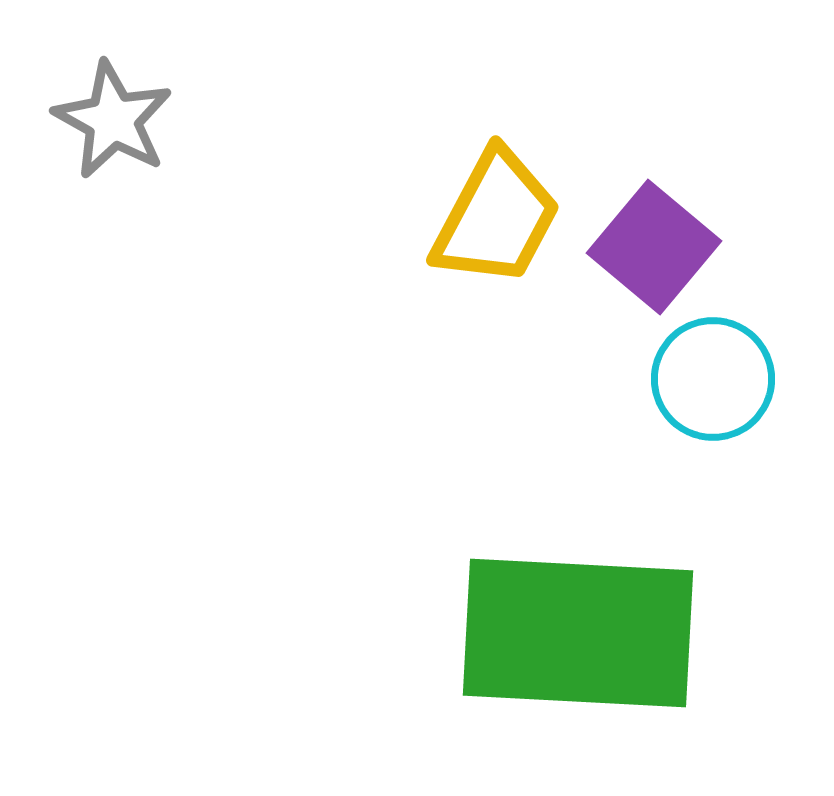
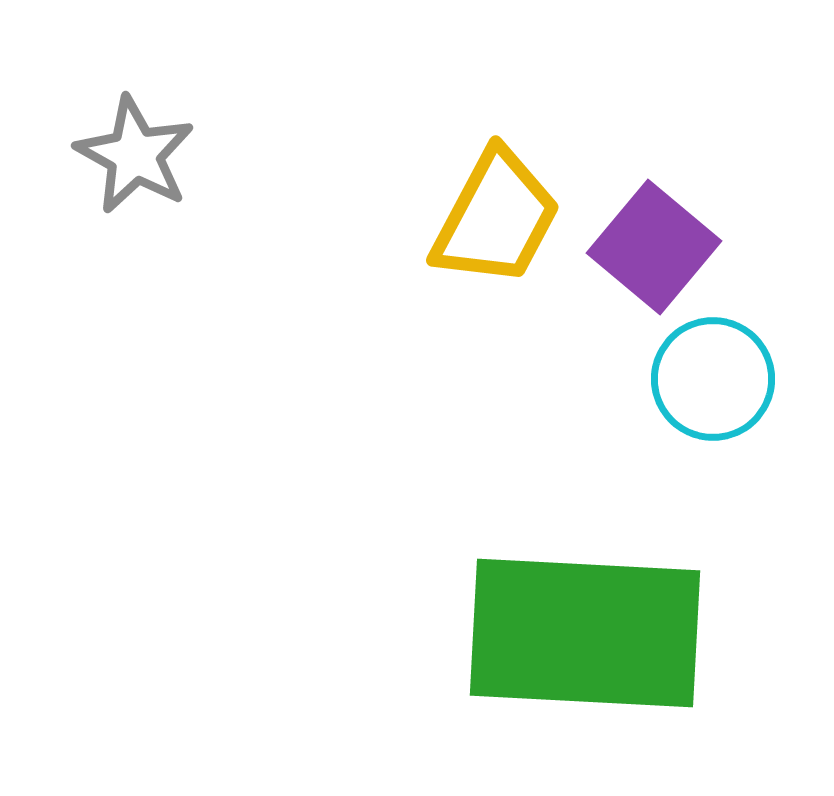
gray star: moved 22 px right, 35 px down
green rectangle: moved 7 px right
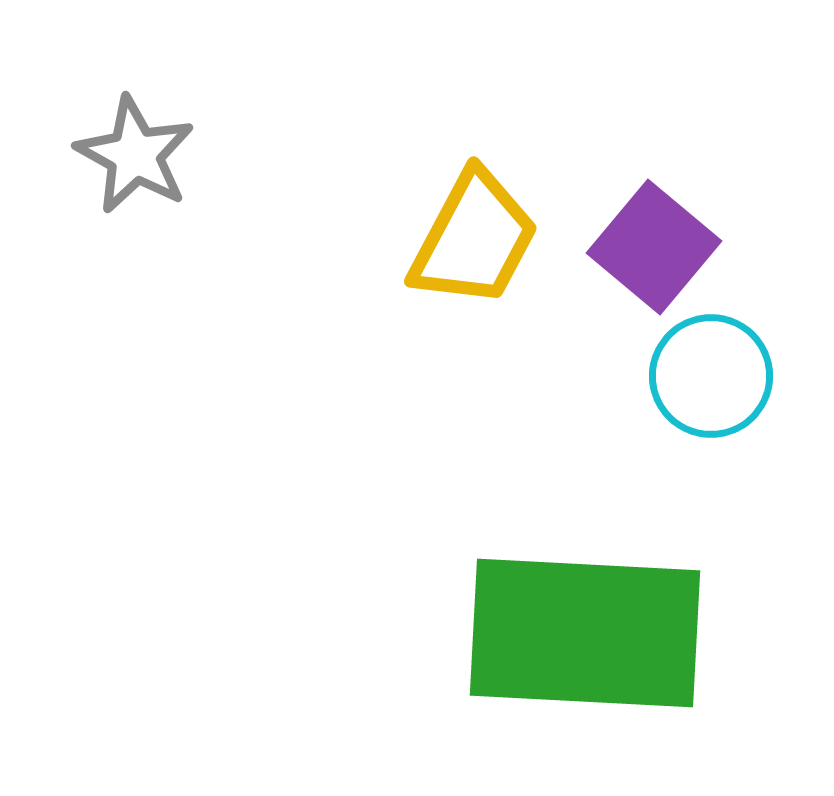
yellow trapezoid: moved 22 px left, 21 px down
cyan circle: moved 2 px left, 3 px up
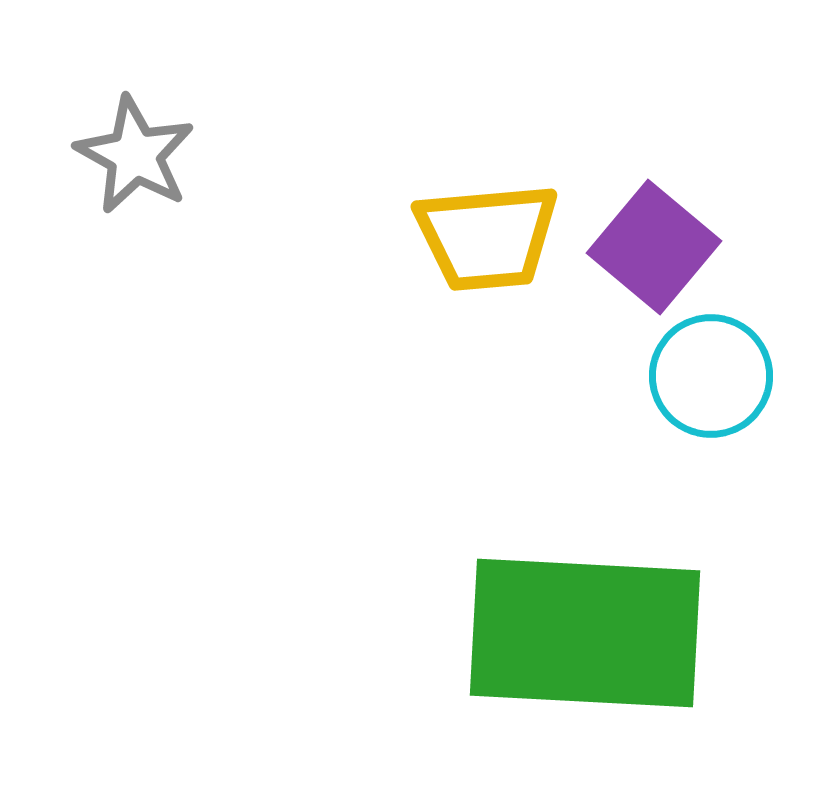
yellow trapezoid: moved 13 px right, 2 px up; rotated 57 degrees clockwise
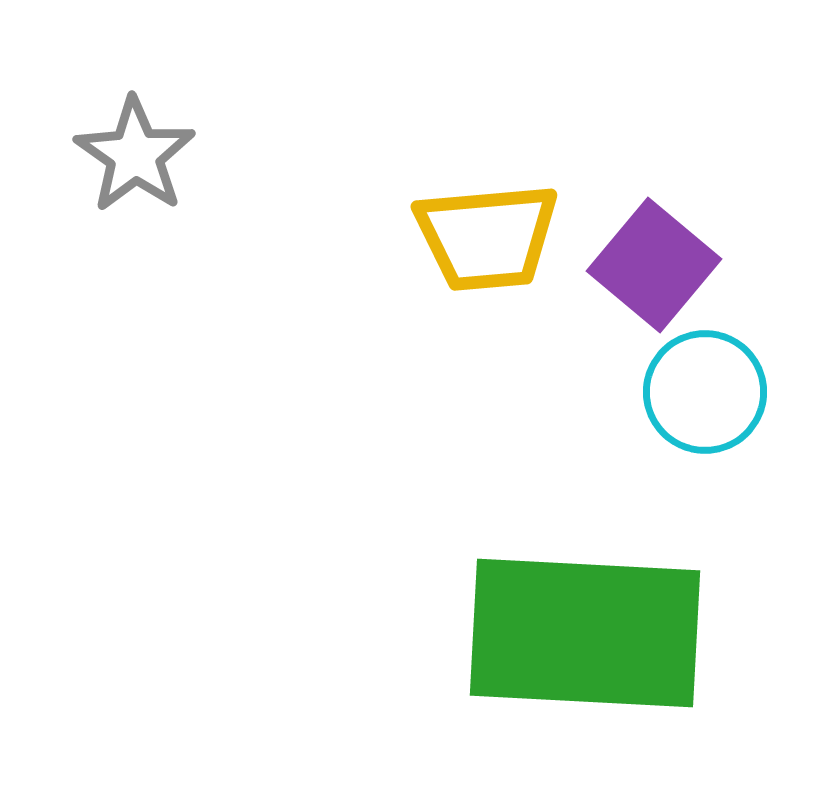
gray star: rotated 6 degrees clockwise
purple square: moved 18 px down
cyan circle: moved 6 px left, 16 px down
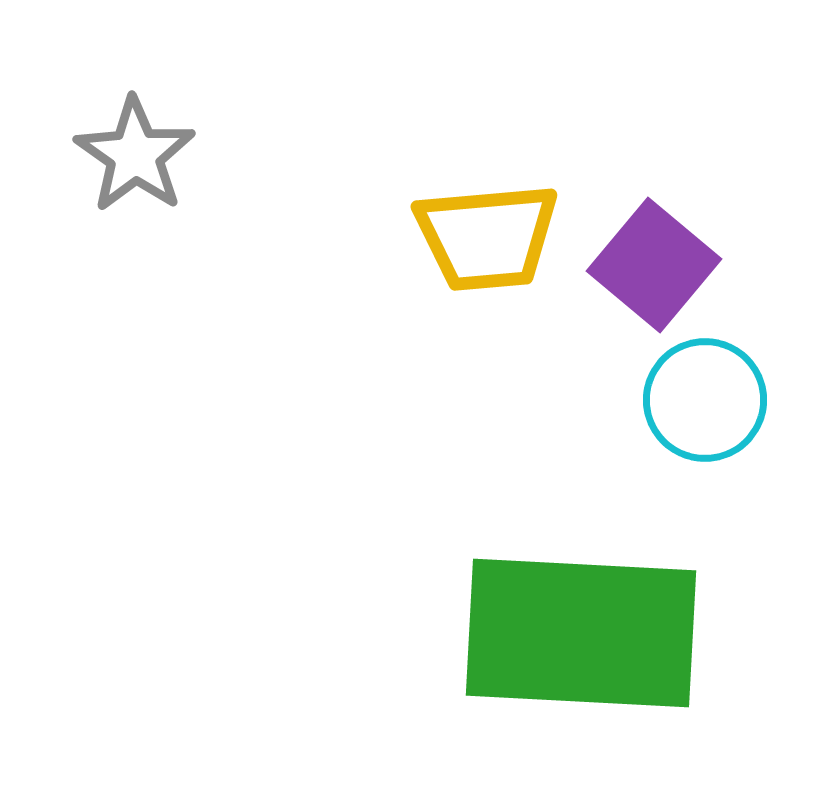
cyan circle: moved 8 px down
green rectangle: moved 4 px left
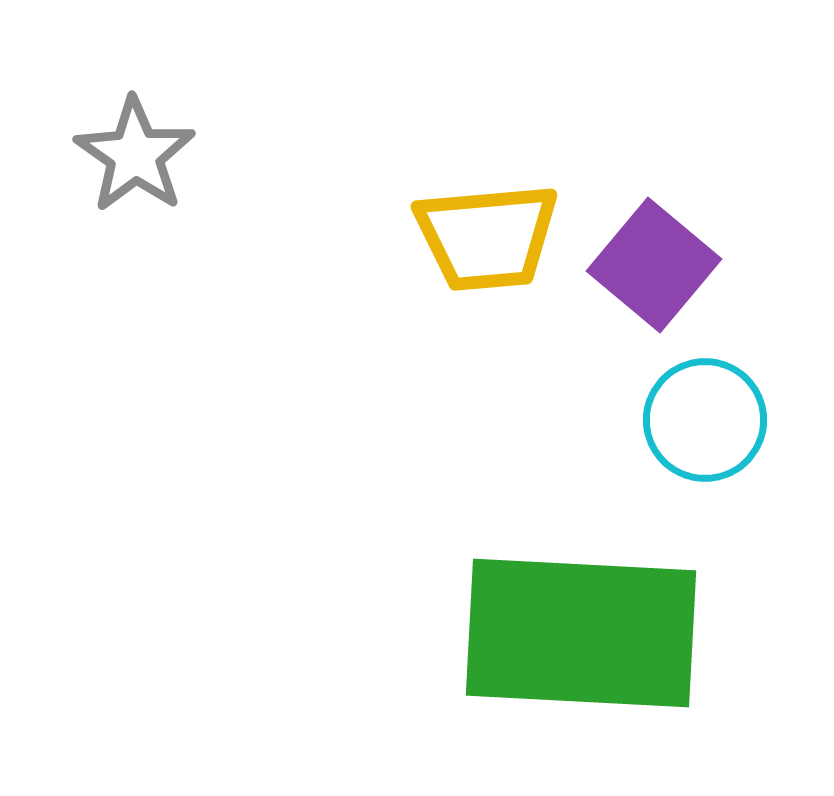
cyan circle: moved 20 px down
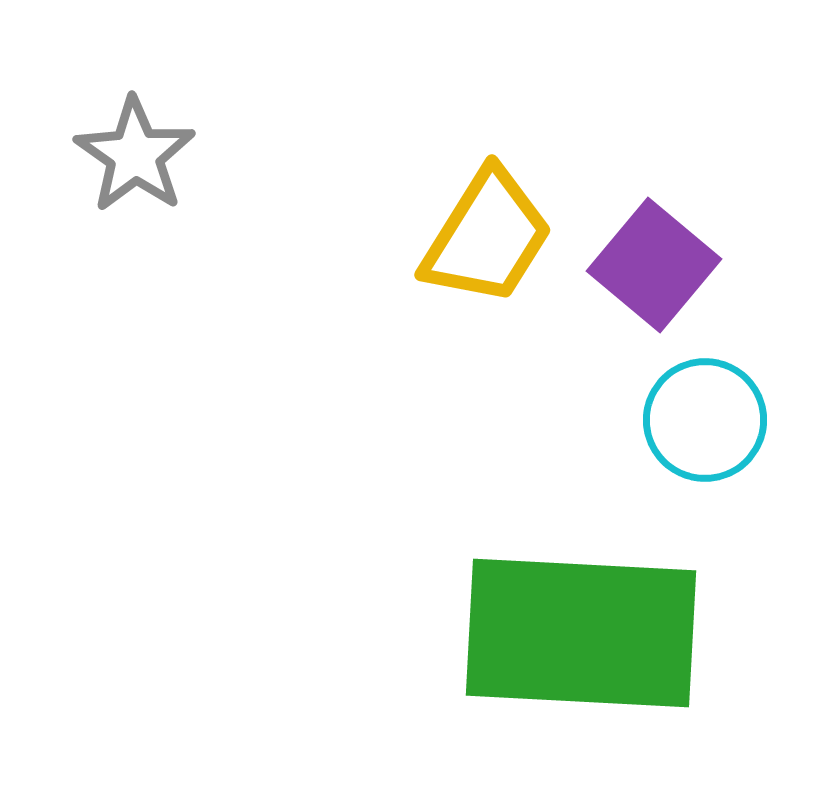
yellow trapezoid: rotated 53 degrees counterclockwise
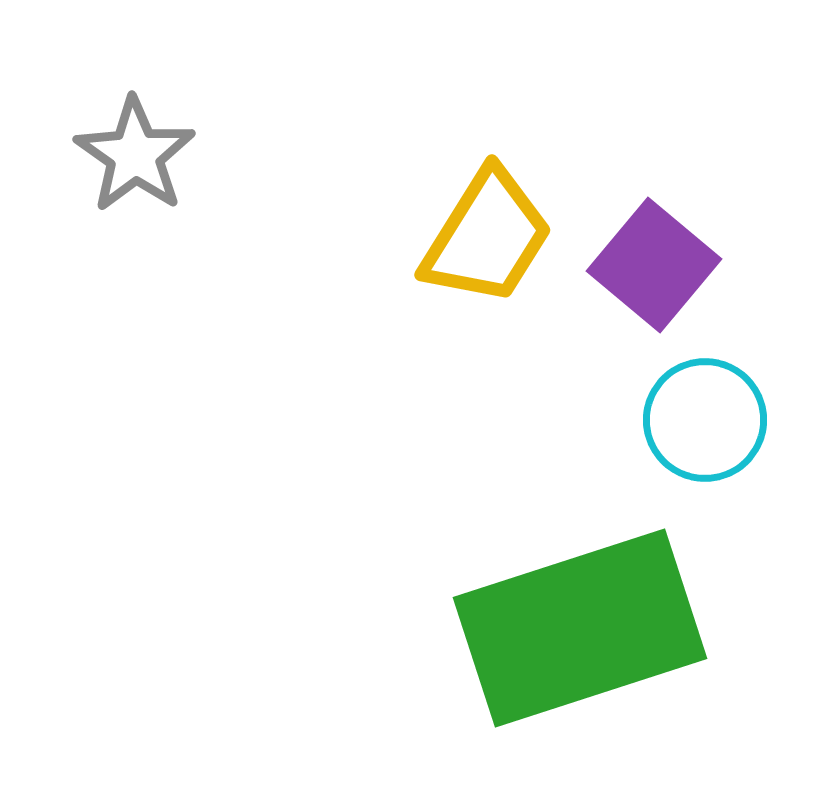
green rectangle: moved 1 px left, 5 px up; rotated 21 degrees counterclockwise
